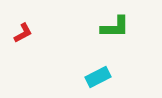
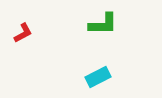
green L-shape: moved 12 px left, 3 px up
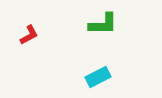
red L-shape: moved 6 px right, 2 px down
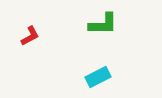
red L-shape: moved 1 px right, 1 px down
